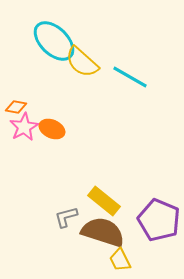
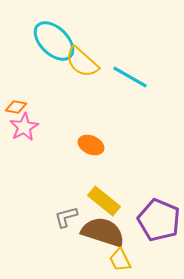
orange ellipse: moved 39 px right, 16 px down
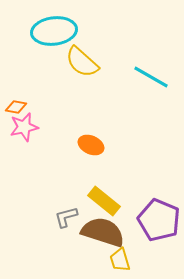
cyan ellipse: moved 10 px up; rotated 51 degrees counterclockwise
cyan line: moved 21 px right
pink star: rotated 16 degrees clockwise
yellow trapezoid: rotated 10 degrees clockwise
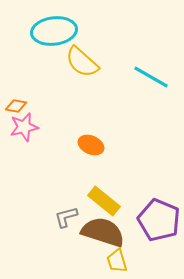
orange diamond: moved 1 px up
yellow trapezoid: moved 3 px left, 1 px down
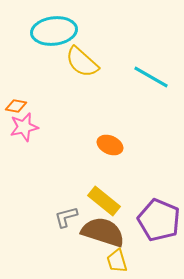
orange ellipse: moved 19 px right
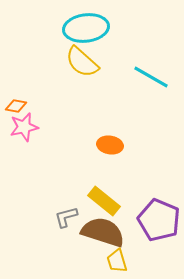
cyan ellipse: moved 32 px right, 3 px up
orange ellipse: rotated 15 degrees counterclockwise
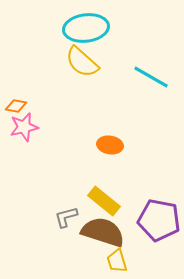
purple pentagon: rotated 12 degrees counterclockwise
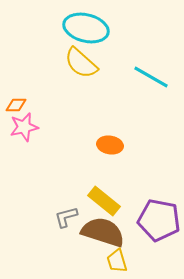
cyan ellipse: rotated 21 degrees clockwise
yellow semicircle: moved 1 px left, 1 px down
orange diamond: moved 1 px up; rotated 10 degrees counterclockwise
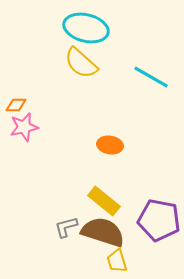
gray L-shape: moved 10 px down
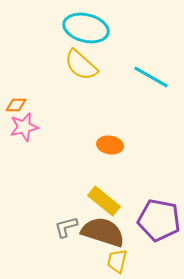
yellow semicircle: moved 2 px down
yellow trapezoid: rotated 30 degrees clockwise
